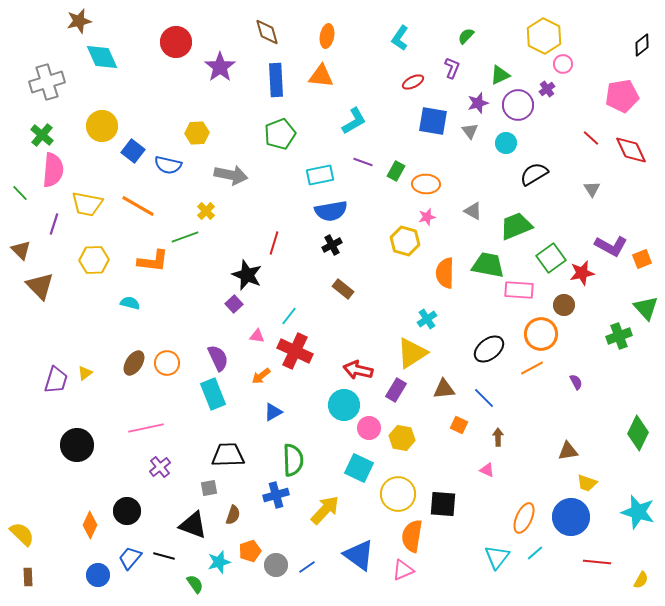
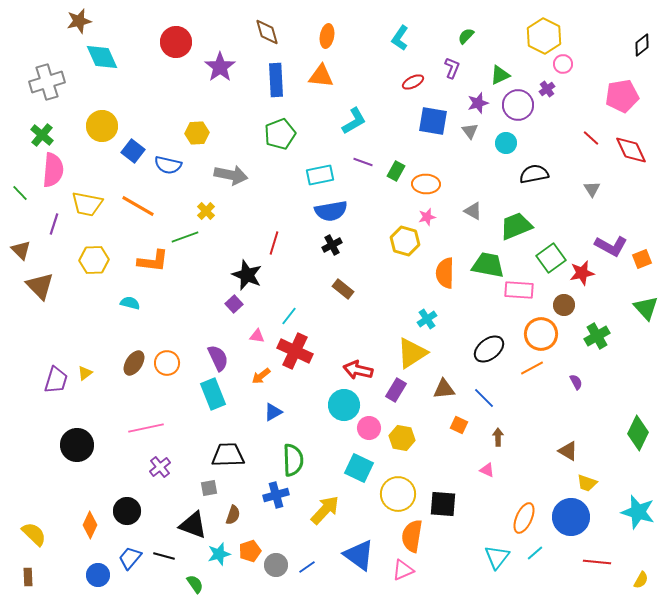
black semicircle at (534, 174): rotated 20 degrees clockwise
green cross at (619, 336): moved 22 px left; rotated 10 degrees counterclockwise
brown triangle at (568, 451): rotated 40 degrees clockwise
yellow semicircle at (22, 534): moved 12 px right
cyan star at (219, 562): moved 8 px up
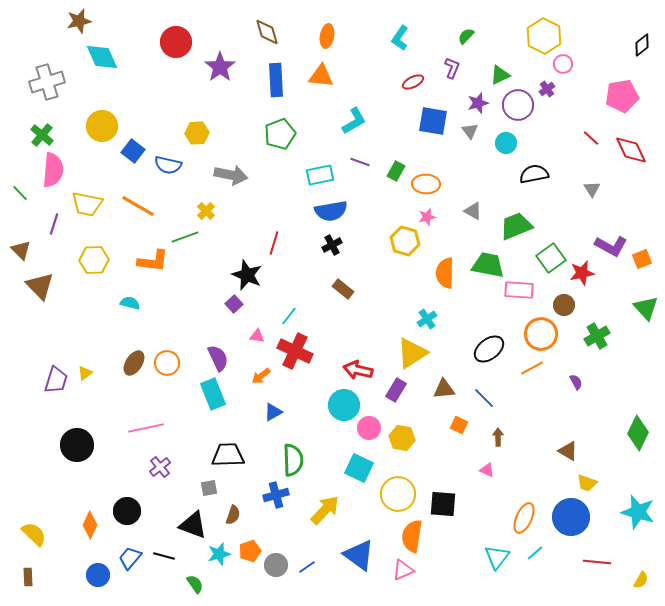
purple line at (363, 162): moved 3 px left
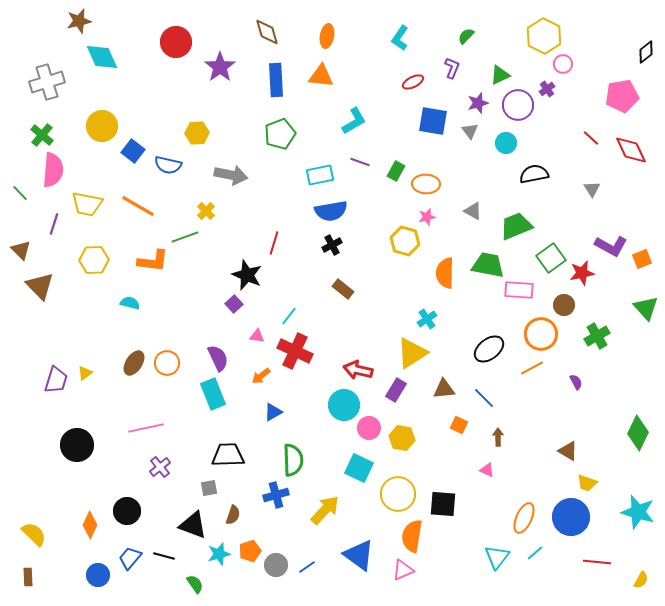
black diamond at (642, 45): moved 4 px right, 7 px down
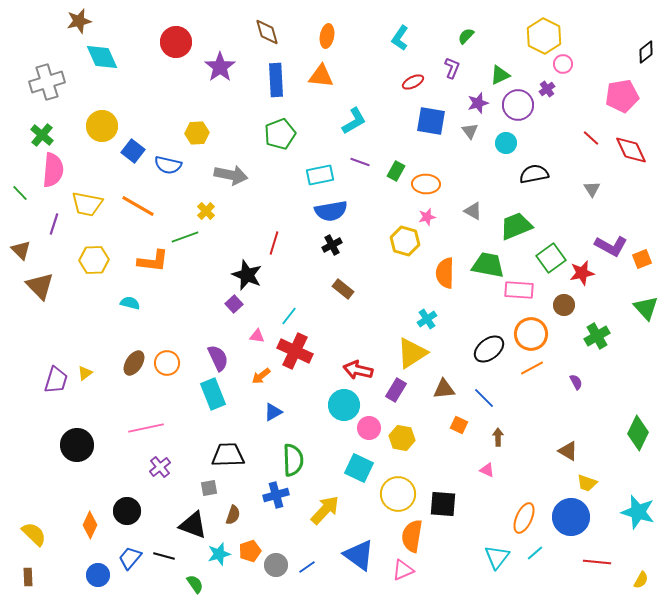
blue square at (433, 121): moved 2 px left
orange circle at (541, 334): moved 10 px left
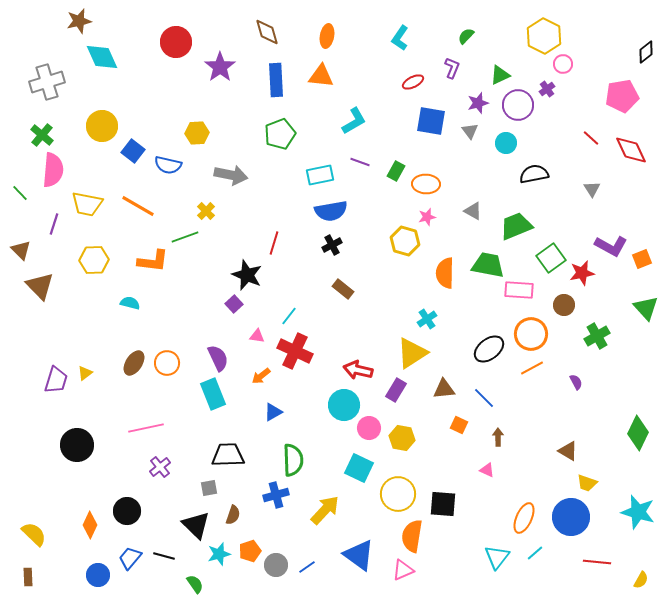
black triangle at (193, 525): moved 3 px right; rotated 24 degrees clockwise
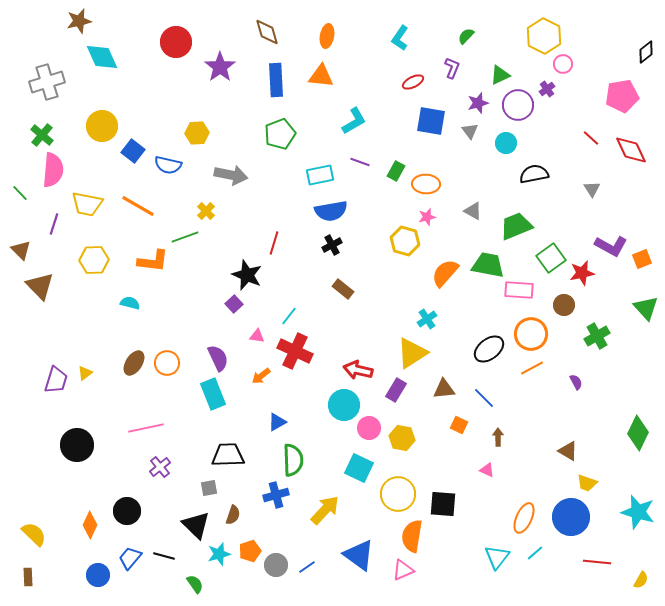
orange semicircle at (445, 273): rotated 40 degrees clockwise
blue triangle at (273, 412): moved 4 px right, 10 px down
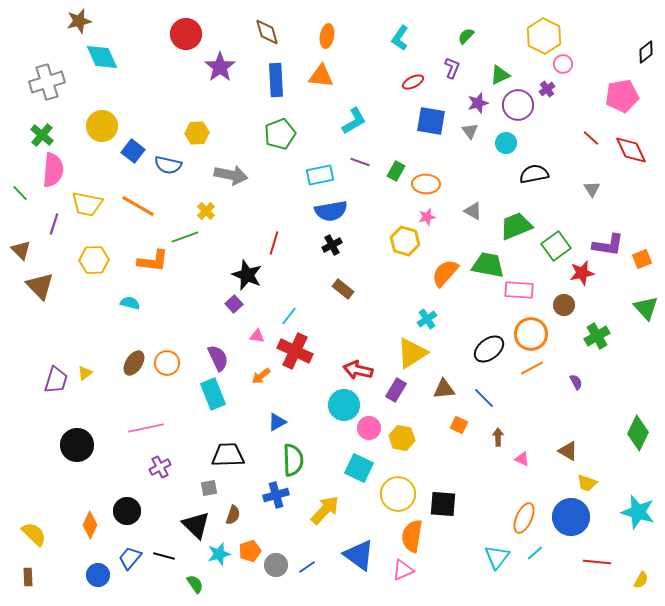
red circle at (176, 42): moved 10 px right, 8 px up
purple L-shape at (611, 246): moved 3 px left, 1 px up; rotated 20 degrees counterclockwise
green square at (551, 258): moved 5 px right, 12 px up
purple cross at (160, 467): rotated 10 degrees clockwise
pink triangle at (487, 470): moved 35 px right, 11 px up
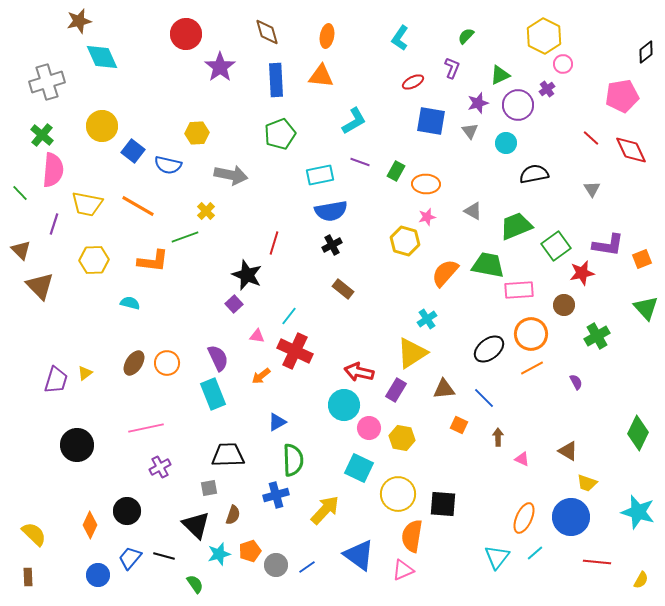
pink rectangle at (519, 290): rotated 8 degrees counterclockwise
red arrow at (358, 370): moved 1 px right, 2 px down
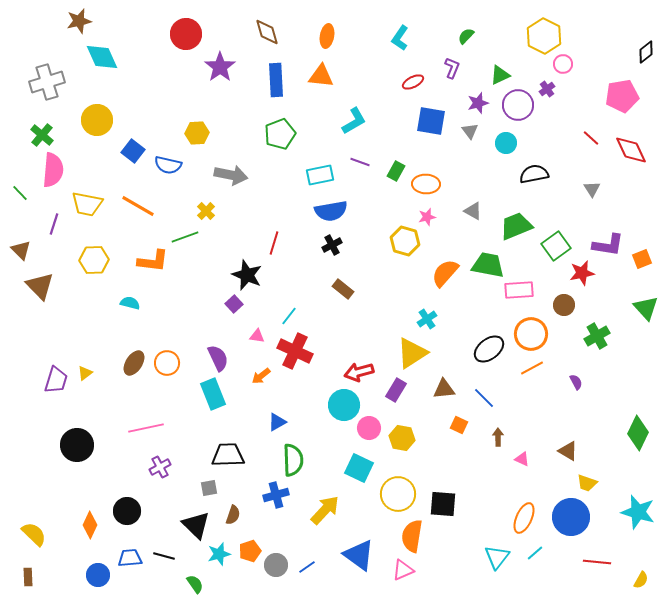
yellow circle at (102, 126): moved 5 px left, 6 px up
red arrow at (359, 372): rotated 28 degrees counterclockwise
blue trapezoid at (130, 558): rotated 45 degrees clockwise
